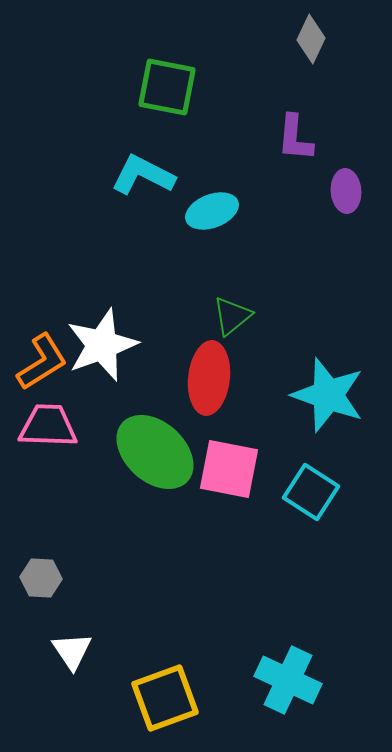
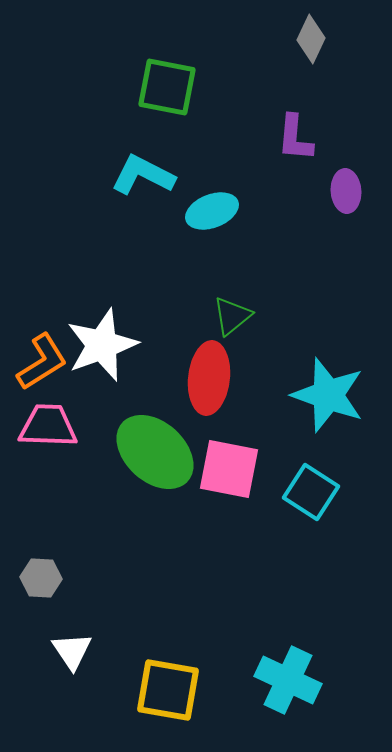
yellow square: moved 3 px right, 8 px up; rotated 30 degrees clockwise
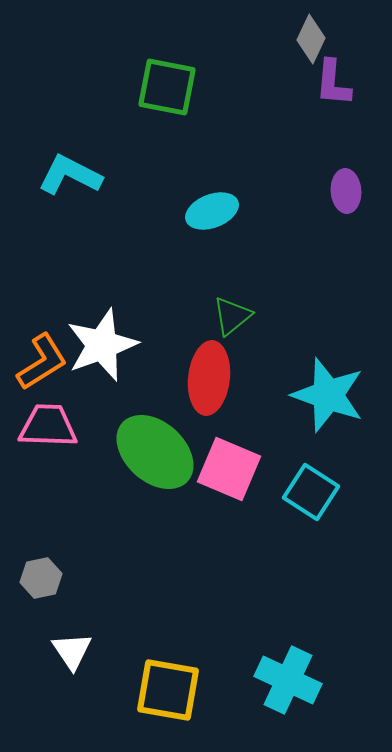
purple L-shape: moved 38 px right, 55 px up
cyan L-shape: moved 73 px left
pink square: rotated 12 degrees clockwise
gray hexagon: rotated 15 degrees counterclockwise
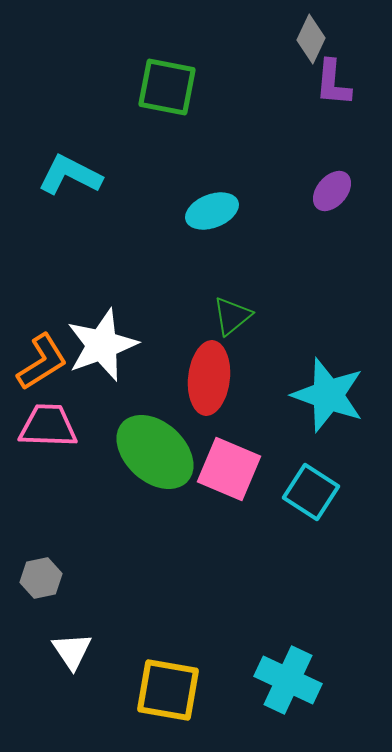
purple ellipse: moved 14 px left; rotated 45 degrees clockwise
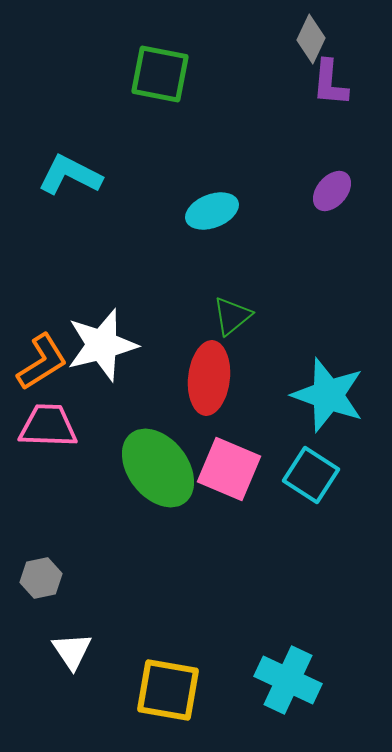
purple L-shape: moved 3 px left
green square: moved 7 px left, 13 px up
white star: rotated 6 degrees clockwise
green ellipse: moved 3 px right, 16 px down; rotated 10 degrees clockwise
cyan square: moved 17 px up
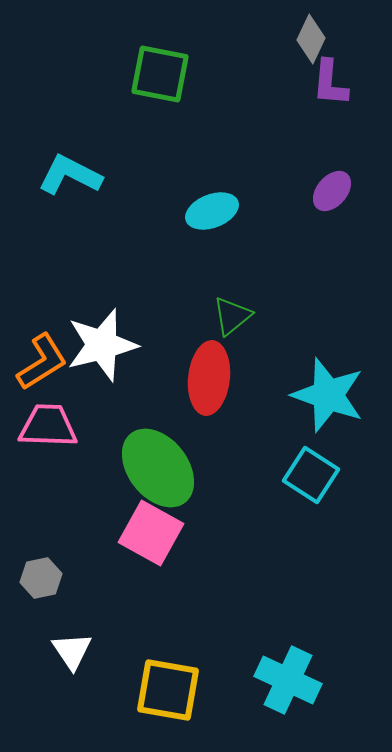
pink square: moved 78 px left, 64 px down; rotated 6 degrees clockwise
